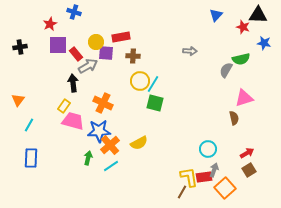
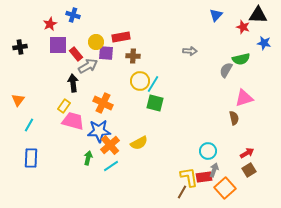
blue cross at (74, 12): moved 1 px left, 3 px down
cyan circle at (208, 149): moved 2 px down
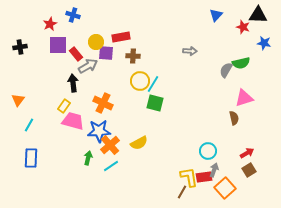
green semicircle at (241, 59): moved 4 px down
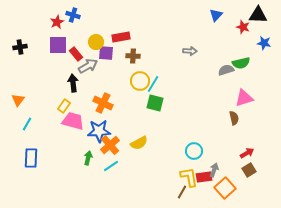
red star at (50, 24): moved 7 px right, 2 px up
gray semicircle at (226, 70): rotated 42 degrees clockwise
cyan line at (29, 125): moved 2 px left, 1 px up
cyan circle at (208, 151): moved 14 px left
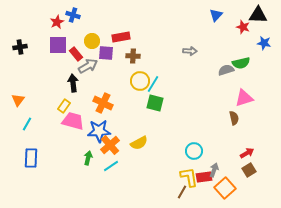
yellow circle at (96, 42): moved 4 px left, 1 px up
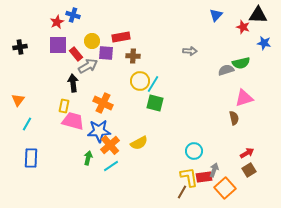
yellow rectangle at (64, 106): rotated 24 degrees counterclockwise
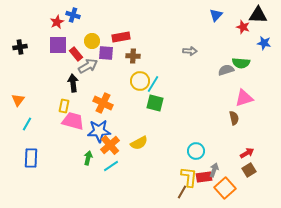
green semicircle at (241, 63): rotated 18 degrees clockwise
cyan circle at (194, 151): moved 2 px right
yellow L-shape at (189, 177): rotated 15 degrees clockwise
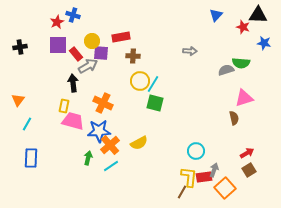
purple square at (106, 53): moved 5 px left
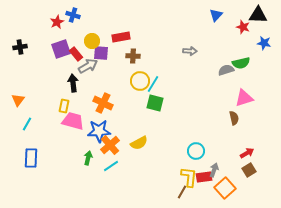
purple square at (58, 45): moved 3 px right, 4 px down; rotated 18 degrees counterclockwise
green semicircle at (241, 63): rotated 18 degrees counterclockwise
